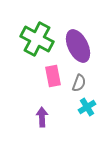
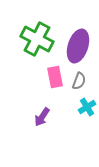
purple ellipse: rotated 44 degrees clockwise
pink rectangle: moved 2 px right, 1 px down
gray semicircle: moved 2 px up
purple arrow: rotated 144 degrees counterclockwise
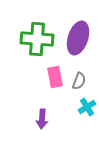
green cross: rotated 24 degrees counterclockwise
purple ellipse: moved 8 px up
purple arrow: moved 2 px down; rotated 30 degrees counterclockwise
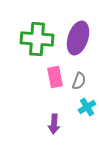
purple arrow: moved 12 px right, 5 px down
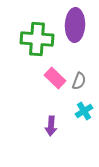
purple ellipse: moved 3 px left, 13 px up; rotated 16 degrees counterclockwise
pink rectangle: moved 1 px down; rotated 35 degrees counterclockwise
cyan cross: moved 3 px left, 4 px down
purple arrow: moved 3 px left, 2 px down
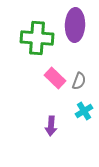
green cross: moved 1 px up
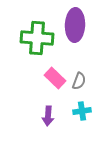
cyan cross: moved 2 px left; rotated 24 degrees clockwise
purple arrow: moved 3 px left, 10 px up
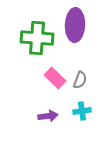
gray semicircle: moved 1 px right, 1 px up
purple arrow: rotated 102 degrees counterclockwise
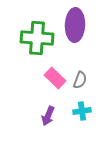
purple arrow: rotated 120 degrees clockwise
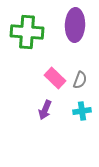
green cross: moved 10 px left, 6 px up
purple arrow: moved 3 px left, 6 px up
